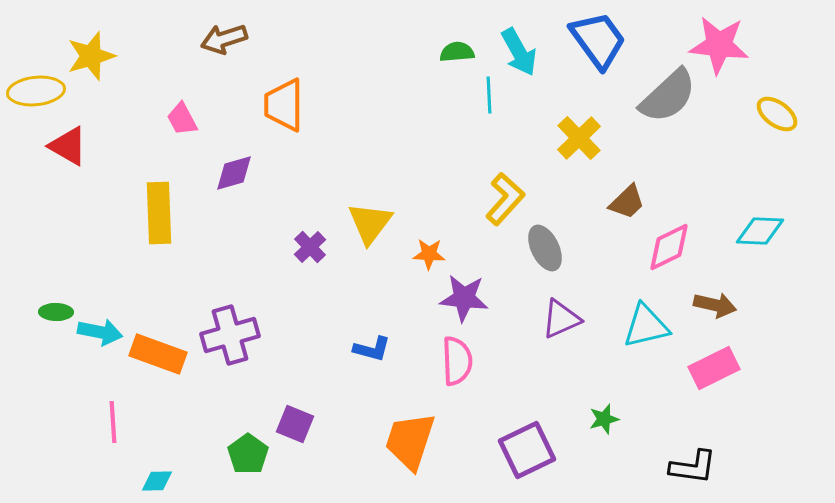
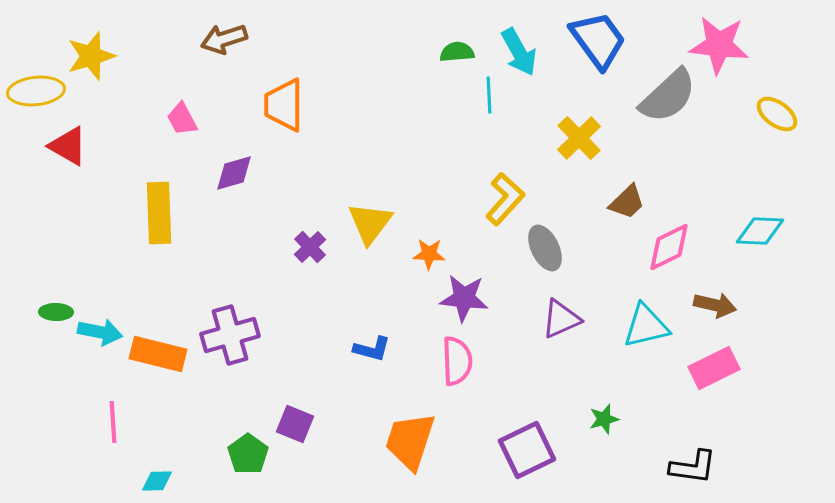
orange rectangle at (158, 354): rotated 6 degrees counterclockwise
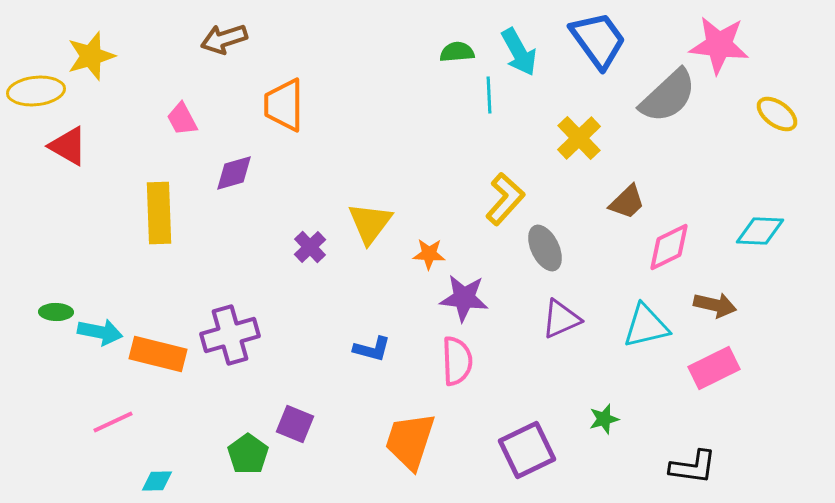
pink line at (113, 422): rotated 69 degrees clockwise
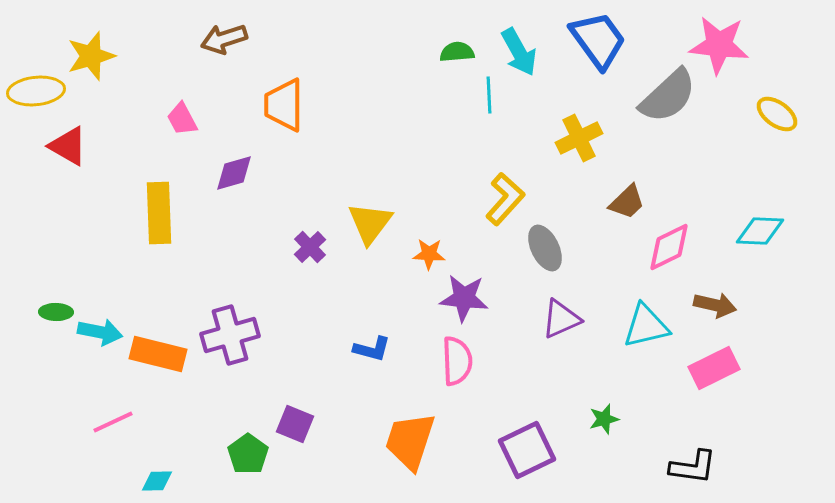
yellow cross at (579, 138): rotated 18 degrees clockwise
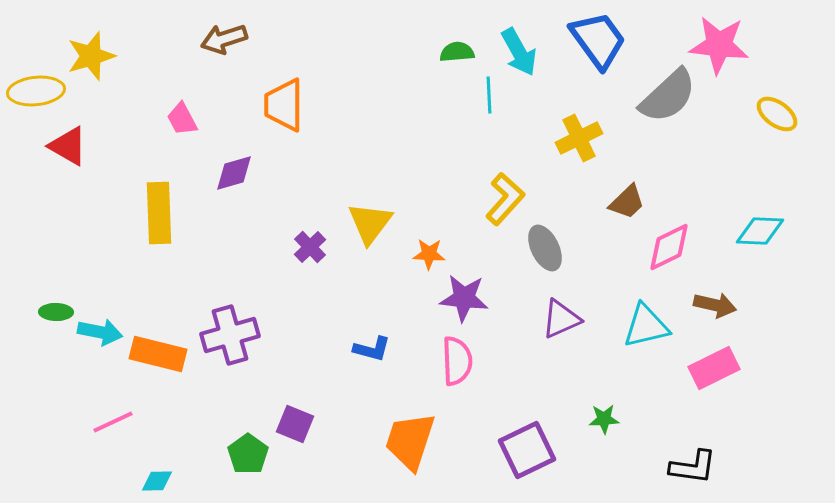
green star at (604, 419): rotated 12 degrees clockwise
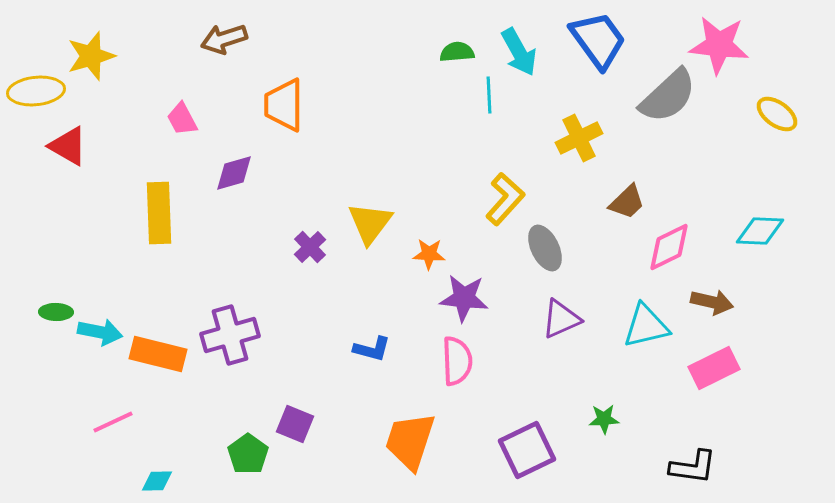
brown arrow at (715, 305): moved 3 px left, 3 px up
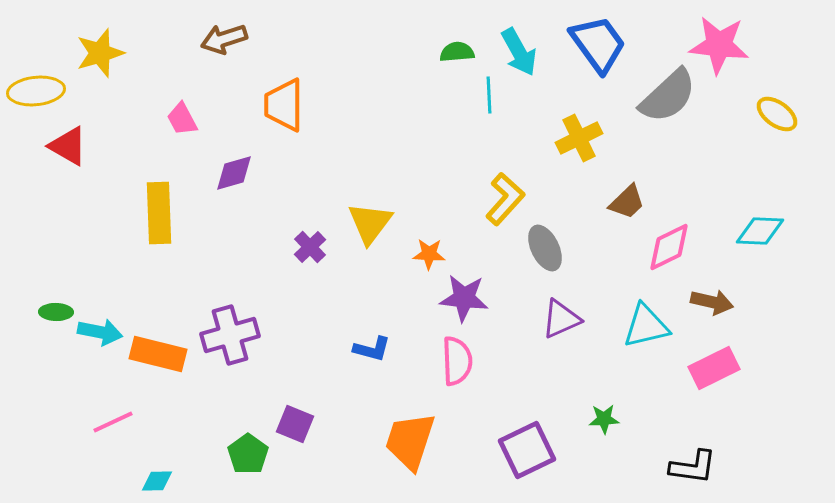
blue trapezoid at (598, 40): moved 4 px down
yellow star at (91, 56): moved 9 px right, 3 px up
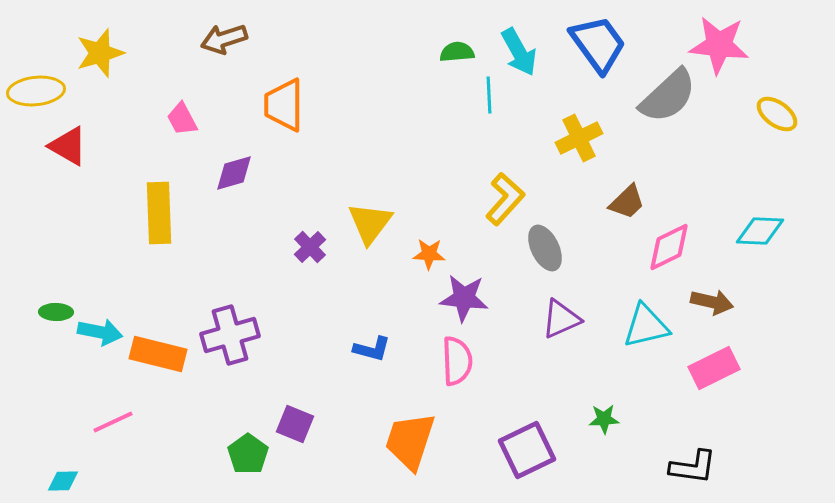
cyan diamond at (157, 481): moved 94 px left
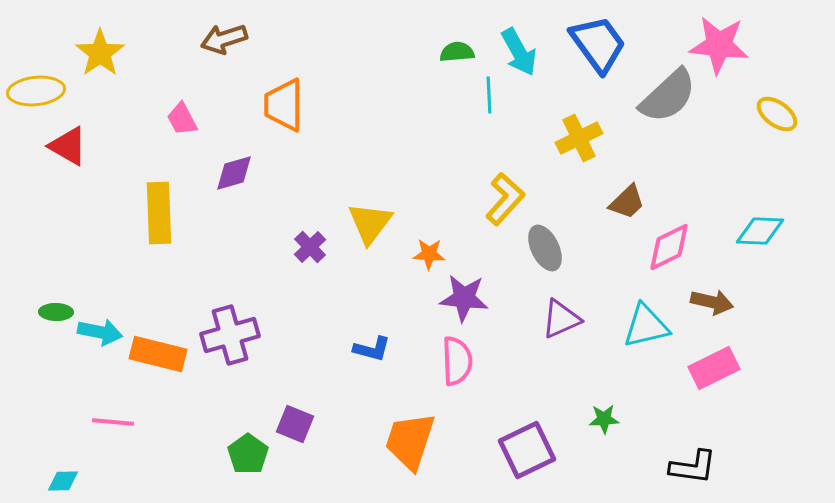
yellow star at (100, 53): rotated 18 degrees counterclockwise
pink line at (113, 422): rotated 30 degrees clockwise
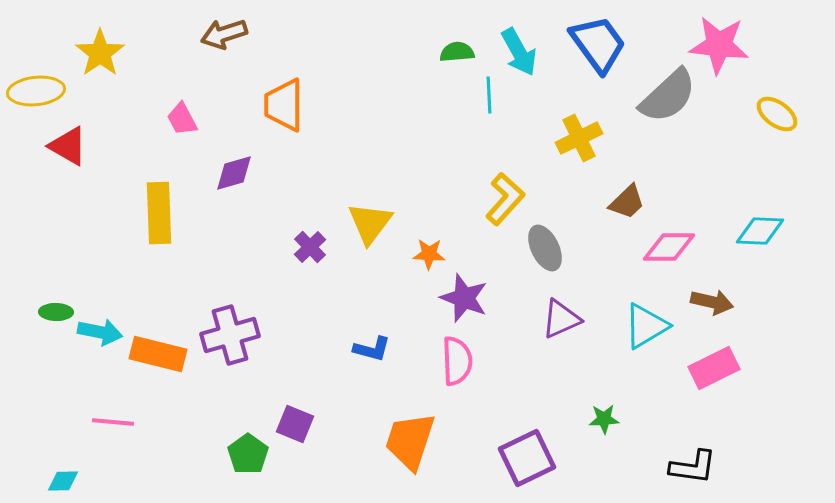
brown arrow at (224, 39): moved 5 px up
pink diamond at (669, 247): rotated 26 degrees clockwise
purple star at (464, 298): rotated 15 degrees clockwise
cyan triangle at (646, 326): rotated 18 degrees counterclockwise
purple square at (527, 450): moved 8 px down
